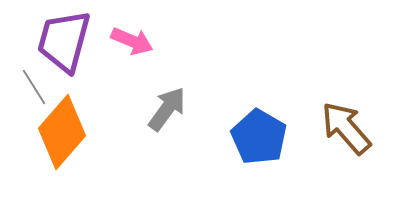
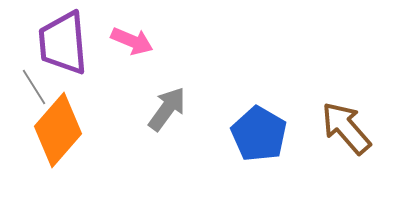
purple trapezoid: moved 1 px left, 2 px down; rotated 20 degrees counterclockwise
orange diamond: moved 4 px left, 2 px up
blue pentagon: moved 3 px up
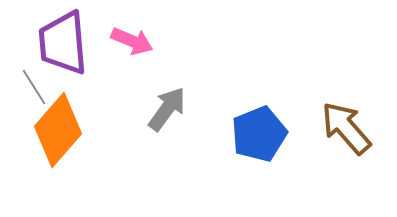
blue pentagon: rotated 20 degrees clockwise
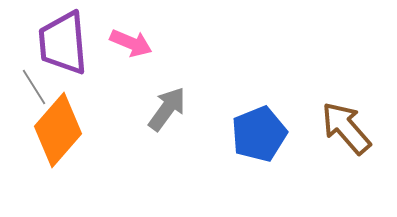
pink arrow: moved 1 px left, 2 px down
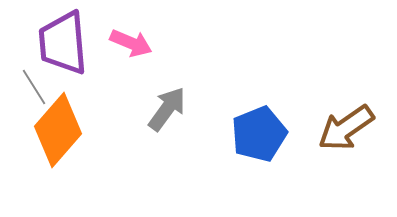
brown arrow: rotated 84 degrees counterclockwise
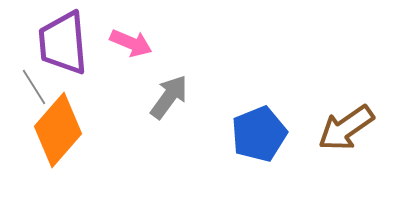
gray arrow: moved 2 px right, 12 px up
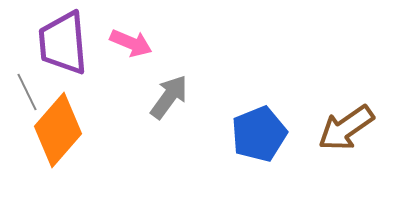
gray line: moved 7 px left, 5 px down; rotated 6 degrees clockwise
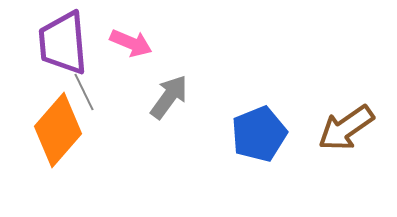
gray line: moved 57 px right
